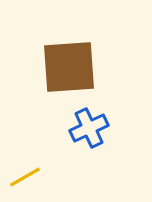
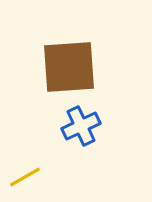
blue cross: moved 8 px left, 2 px up
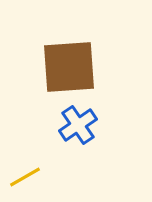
blue cross: moved 3 px left, 1 px up; rotated 9 degrees counterclockwise
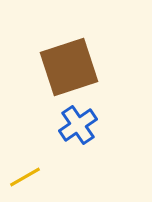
brown square: rotated 14 degrees counterclockwise
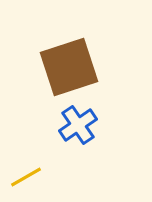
yellow line: moved 1 px right
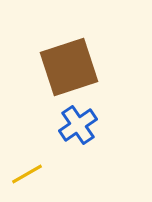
yellow line: moved 1 px right, 3 px up
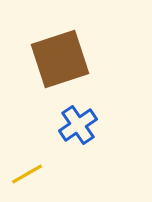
brown square: moved 9 px left, 8 px up
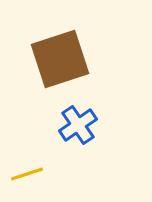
yellow line: rotated 12 degrees clockwise
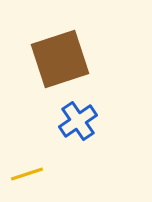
blue cross: moved 4 px up
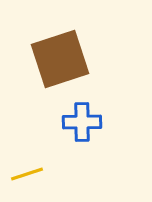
blue cross: moved 4 px right, 1 px down; rotated 33 degrees clockwise
